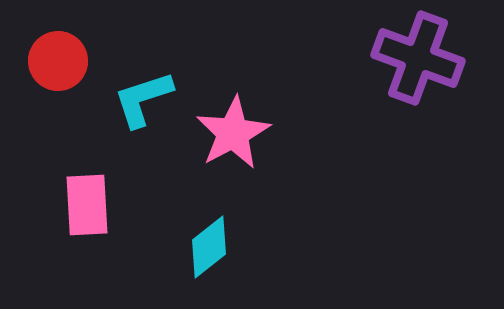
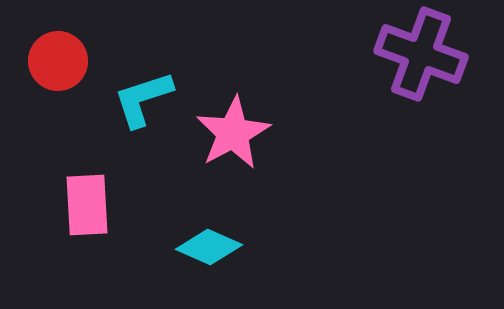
purple cross: moved 3 px right, 4 px up
cyan diamond: rotated 62 degrees clockwise
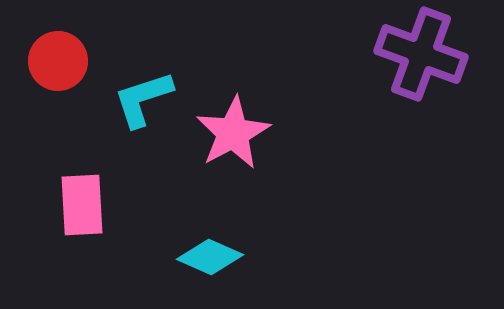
pink rectangle: moved 5 px left
cyan diamond: moved 1 px right, 10 px down
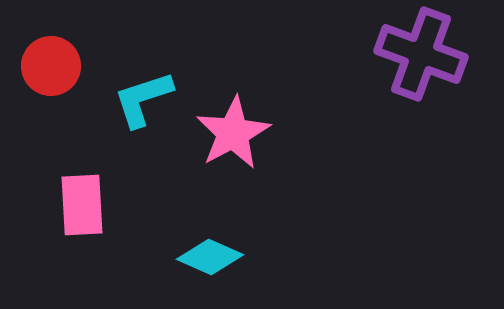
red circle: moved 7 px left, 5 px down
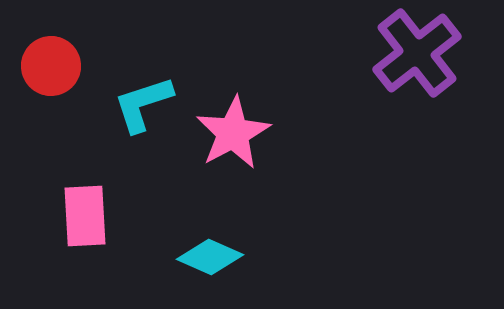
purple cross: moved 4 px left, 1 px up; rotated 32 degrees clockwise
cyan L-shape: moved 5 px down
pink rectangle: moved 3 px right, 11 px down
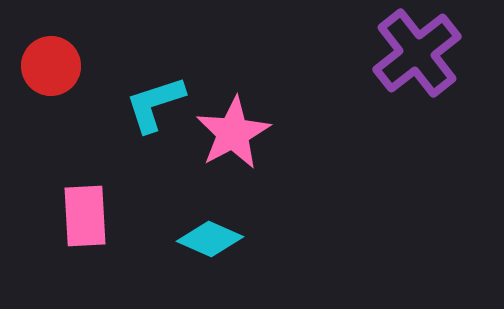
cyan L-shape: moved 12 px right
cyan diamond: moved 18 px up
